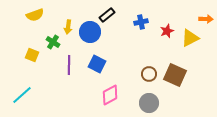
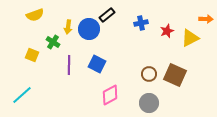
blue cross: moved 1 px down
blue circle: moved 1 px left, 3 px up
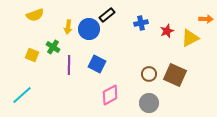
green cross: moved 5 px down
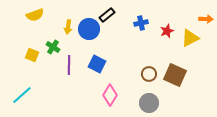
pink diamond: rotated 30 degrees counterclockwise
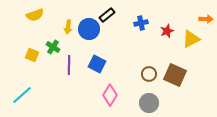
yellow triangle: moved 1 px right, 1 px down
